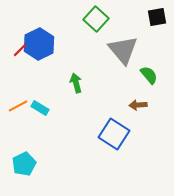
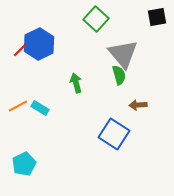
gray triangle: moved 4 px down
green semicircle: moved 30 px left; rotated 24 degrees clockwise
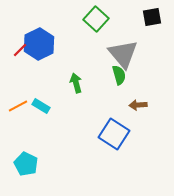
black square: moved 5 px left
cyan rectangle: moved 1 px right, 2 px up
cyan pentagon: moved 2 px right; rotated 20 degrees counterclockwise
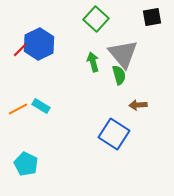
green arrow: moved 17 px right, 21 px up
orange line: moved 3 px down
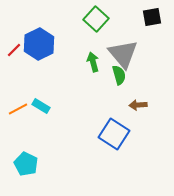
red line: moved 6 px left
